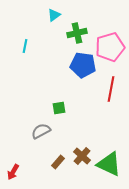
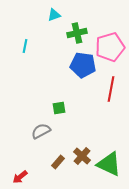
cyan triangle: rotated 16 degrees clockwise
red arrow: moved 7 px right, 5 px down; rotated 21 degrees clockwise
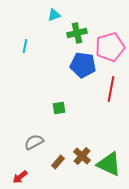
gray semicircle: moved 7 px left, 11 px down
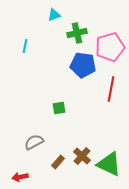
red arrow: rotated 28 degrees clockwise
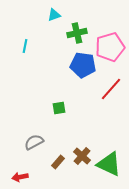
red line: rotated 30 degrees clockwise
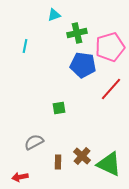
brown rectangle: rotated 40 degrees counterclockwise
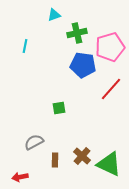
brown rectangle: moved 3 px left, 2 px up
